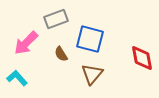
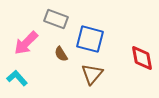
gray rectangle: rotated 40 degrees clockwise
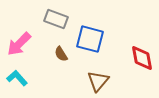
pink arrow: moved 7 px left, 1 px down
brown triangle: moved 6 px right, 7 px down
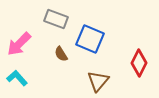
blue square: rotated 8 degrees clockwise
red diamond: moved 3 px left, 5 px down; rotated 36 degrees clockwise
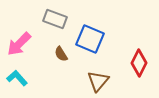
gray rectangle: moved 1 px left
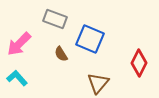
brown triangle: moved 2 px down
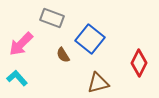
gray rectangle: moved 3 px left, 1 px up
blue square: rotated 16 degrees clockwise
pink arrow: moved 2 px right
brown semicircle: moved 2 px right, 1 px down
brown triangle: rotated 35 degrees clockwise
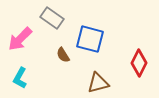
gray rectangle: rotated 15 degrees clockwise
blue square: rotated 24 degrees counterclockwise
pink arrow: moved 1 px left, 5 px up
cyan L-shape: moved 3 px right; rotated 110 degrees counterclockwise
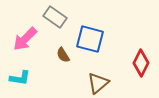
gray rectangle: moved 3 px right, 1 px up
pink arrow: moved 5 px right
red diamond: moved 2 px right
cyan L-shape: rotated 110 degrees counterclockwise
brown triangle: rotated 25 degrees counterclockwise
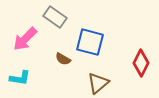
blue square: moved 3 px down
brown semicircle: moved 4 px down; rotated 28 degrees counterclockwise
